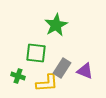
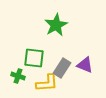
green square: moved 2 px left, 5 px down
purple triangle: moved 6 px up
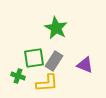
green star: moved 3 px down; rotated 15 degrees counterclockwise
green square: rotated 15 degrees counterclockwise
gray rectangle: moved 8 px left, 7 px up
